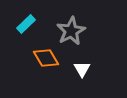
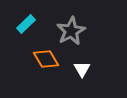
orange diamond: moved 1 px down
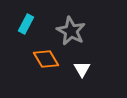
cyan rectangle: rotated 18 degrees counterclockwise
gray star: rotated 16 degrees counterclockwise
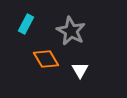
white triangle: moved 2 px left, 1 px down
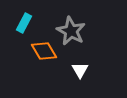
cyan rectangle: moved 2 px left, 1 px up
orange diamond: moved 2 px left, 8 px up
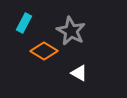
orange diamond: rotated 28 degrees counterclockwise
white triangle: moved 1 px left, 3 px down; rotated 30 degrees counterclockwise
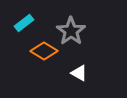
cyan rectangle: rotated 24 degrees clockwise
gray star: rotated 8 degrees clockwise
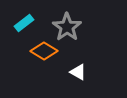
gray star: moved 4 px left, 4 px up
white triangle: moved 1 px left, 1 px up
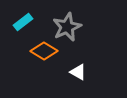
cyan rectangle: moved 1 px left, 1 px up
gray star: rotated 12 degrees clockwise
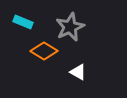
cyan rectangle: rotated 60 degrees clockwise
gray star: moved 3 px right
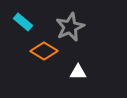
cyan rectangle: rotated 18 degrees clockwise
white triangle: rotated 30 degrees counterclockwise
